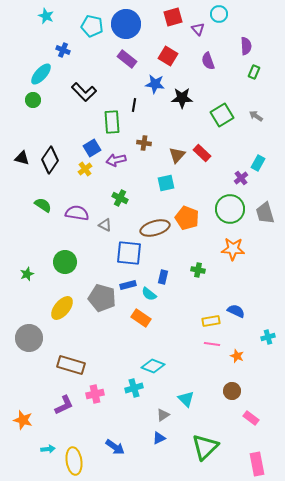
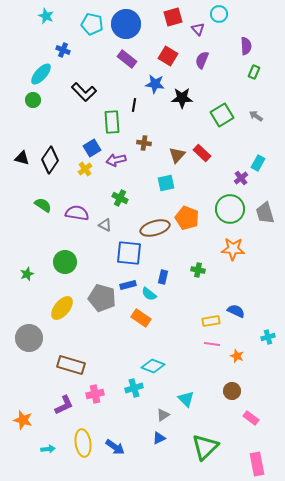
cyan pentagon at (92, 26): moved 2 px up
purple semicircle at (208, 61): moved 6 px left, 1 px up; rotated 42 degrees clockwise
yellow ellipse at (74, 461): moved 9 px right, 18 px up
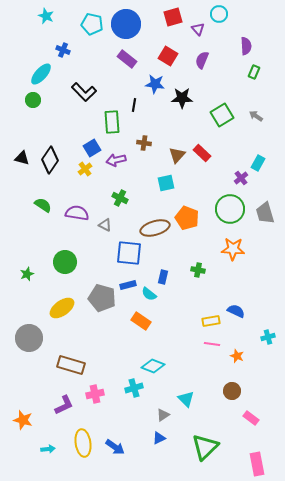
yellow ellipse at (62, 308): rotated 15 degrees clockwise
orange rectangle at (141, 318): moved 3 px down
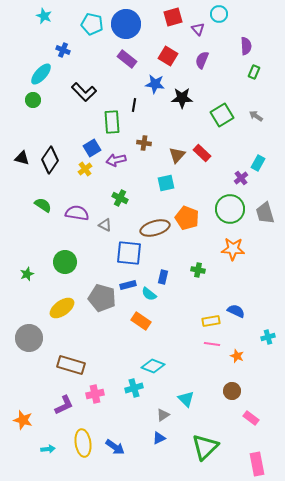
cyan star at (46, 16): moved 2 px left
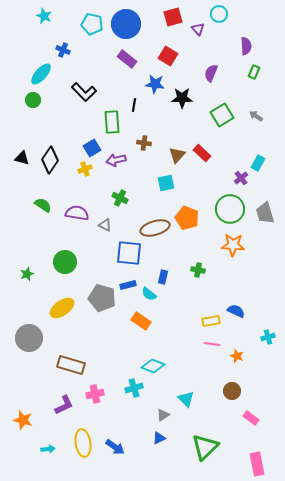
purple semicircle at (202, 60): moved 9 px right, 13 px down
yellow cross at (85, 169): rotated 16 degrees clockwise
orange star at (233, 249): moved 4 px up
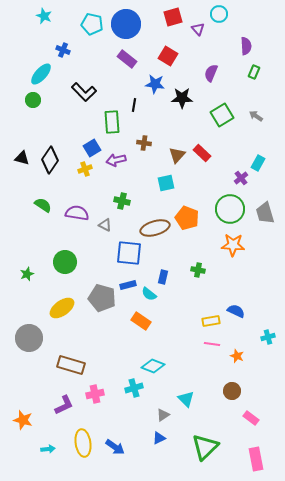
green cross at (120, 198): moved 2 px right, 3 px down; rotated 14 degrees counterclockwise
pink rectangle at (257, 464): moved 1 px left, 5 px up
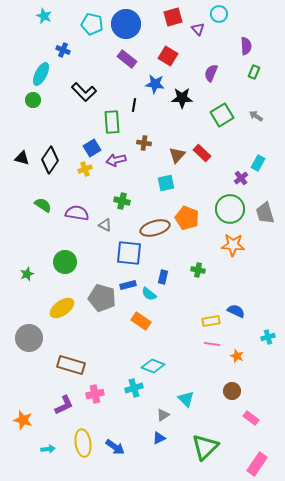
cyan ellipse at (41, 74): rotated 15 degrees counterclockwise
pink rectangle at (256, 459): moved 1 px right, 5 px down; rotated 45 degrees clockwise
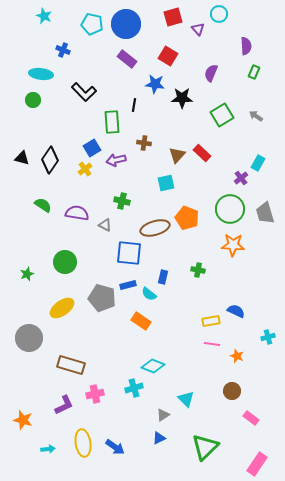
cyan ellipse at (41, 74): rotated 70 degrees clockwise
yellow cross at (85, 169): rotated 16 degrees counterclockwise
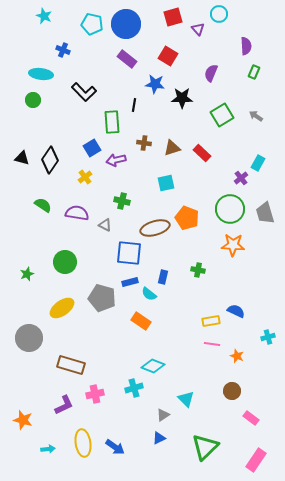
brown triangle at (177, 155): moved 5 px left, 7 px up; rotated 30 degrees clockwise
yellow cross at (85, 169): moved 8 px down
blue rectangle at (128, 285): moved 2 px right, 3 px up
pink rectangle at (257, 464): moved 1 px left, 4 px up
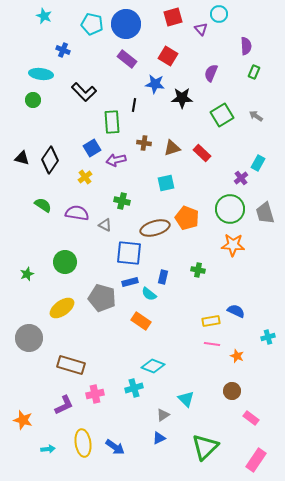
purple triangle at (198, 29): moved 3 px right
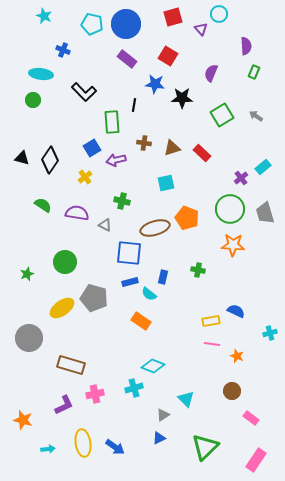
cyan rectangle at (258, 163): moved 5 px right, 4 px down; rotated 21 degrees clockwise
gray pentagon at (102, 298): moved 8 px left
cyan cross at (268, 337): moved 2 px right, 4 px up
